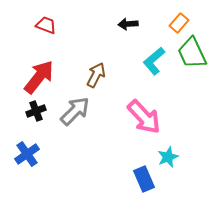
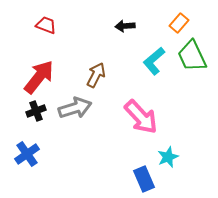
black arrow: moved 3 px left, 2 px down
green trapezoid: moved 3 px down
gray arrow: moved 3 px up; rotated 28 degrees clockwise
pink arrow: moved 3 px left
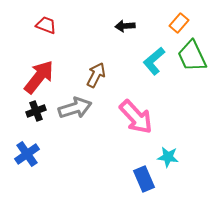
pink arrow: moved 5 px left
cyan star: rotated 30 degrees clockwise
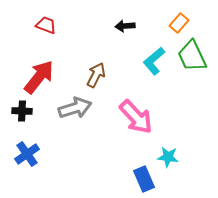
black cross: moved 14 px left; rotated 24 degrees clockwise
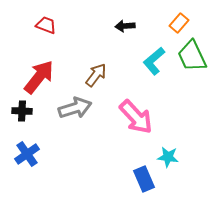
brown arrow: rotated 10 degrees clockwise
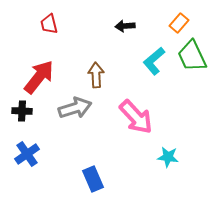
red trapezoid: moved 3 px right, 1 px up; rotated 125 degrees counterclockwise
brown arrow: rotated 40 degrees counterclockwise
blue rectangle: moved 51 px left
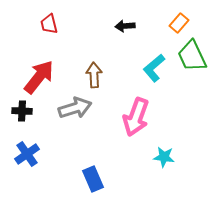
cyan L-shape: moved 7 px down
brown arrow: moved 2 px left
pink arrow: rotated 63 degrees clockwise
cyan star: moved 4 px left
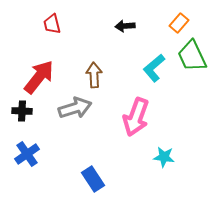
red trapezoid: moved 3 px right
blue rectangle: rotated 10 degrees counterclockwise
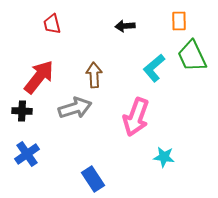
orange rectangle: moved 2 px up; rotated 42 degrees counterclockwise
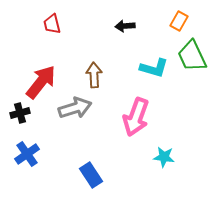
orange rectangle: rotated 30 degrees clockwise
cyan L-shape: rotated 124 degrees counterclockwise
red arrow: moved 2 px right, 5 px down
black cross: moved 2 px left, 2 px down; rotated 18 degrees counterclockwise
blue rectangle: moved 2 px left, 4 px up
